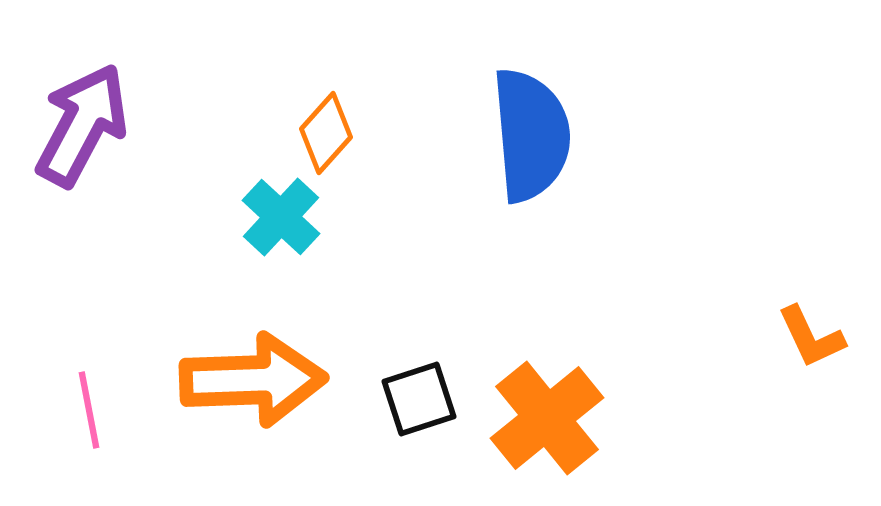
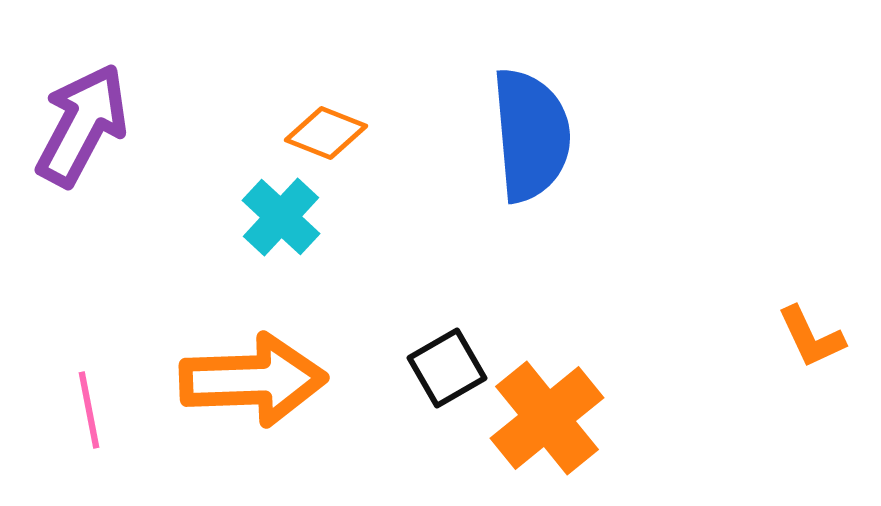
orange diamond: rotated 70 degrees clockwise
black square: moved 28 px right, 31 px up; rotated 12 degrees counterclockwise
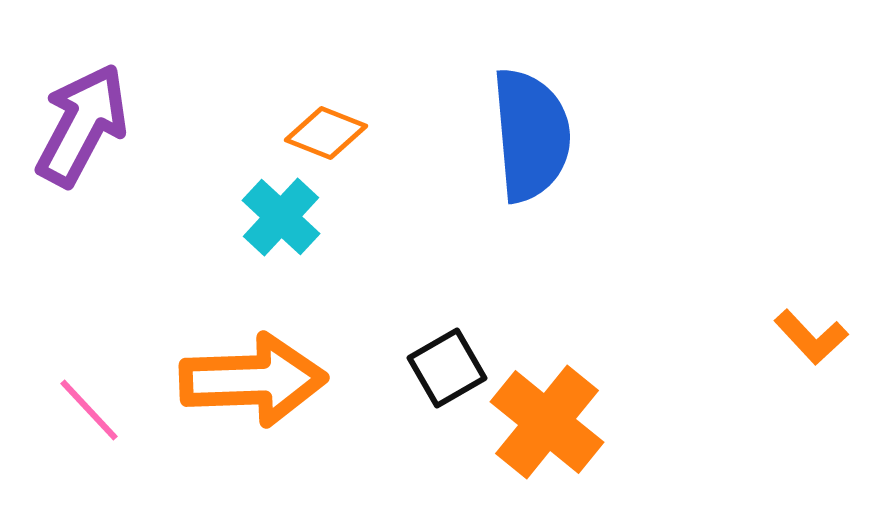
orange L-shape: rotated 18 degrees counterclockwise
pink line: rotated 32 degrees counterclockwise
orange cross: moved 4 px down; rotated 12 degrees counterclockwise
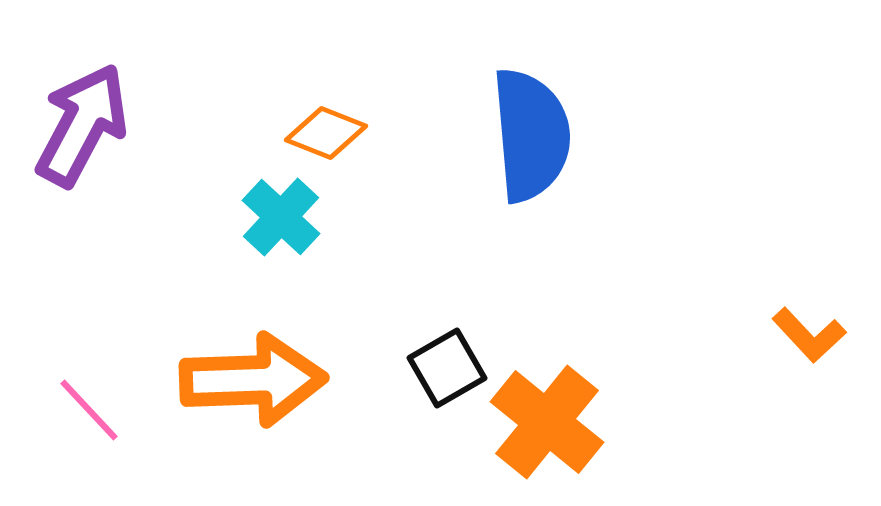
orange L-shape: moved 2 px left, 2 px up
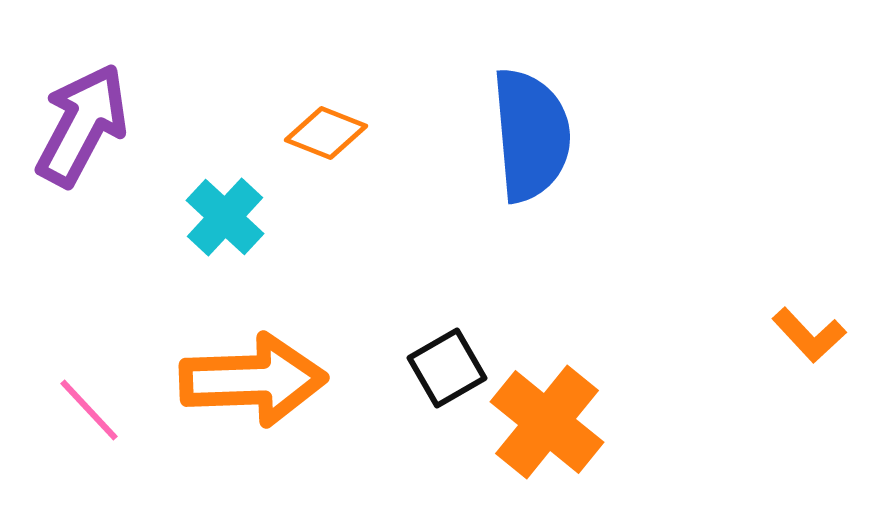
cyan cross: moved 56 px left
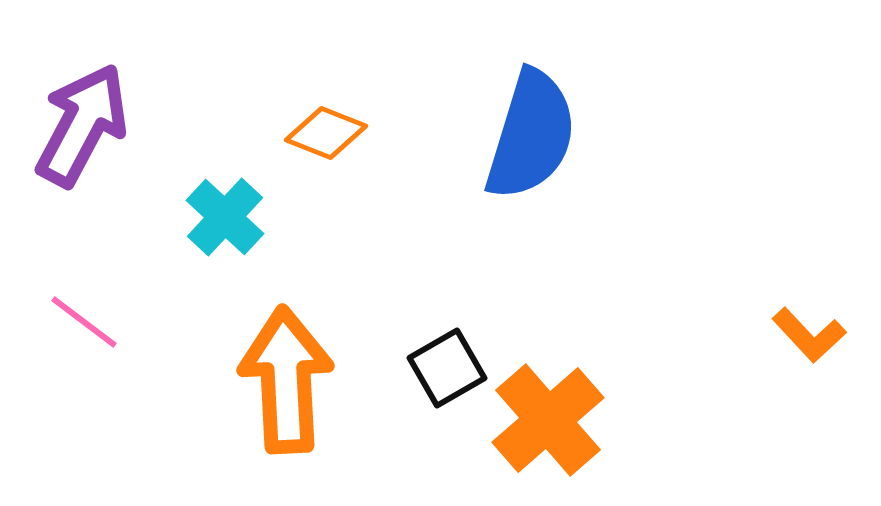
blue semicircle: rotated 22 degrees clockwise
orange arrow: moved 33 px right; rotated 91 degrees counterclockwise
pink line: moved 5 px left, 88 px up; rotated 10 degrees counterclockwise
orange cross: moved 1 px right, 2 px up; rotated 10 degrees clockwise
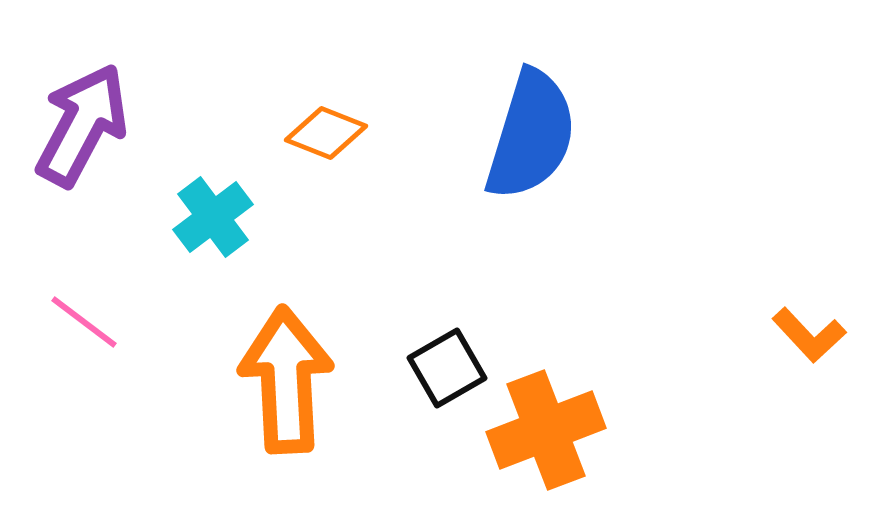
cyan cross: moved 12 px left; rotated 10 degrees clockwise
orange cross: moved 2 px left, 10 px down; rotated 20 degrees clockwise
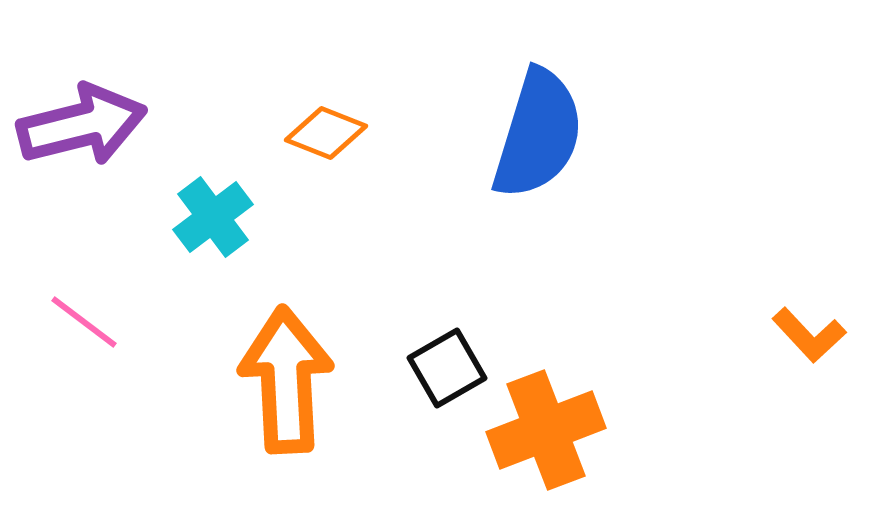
purple arrow: rotated 48 degrees clockwise
blue semicircle: moved 7 px right, 1 px up
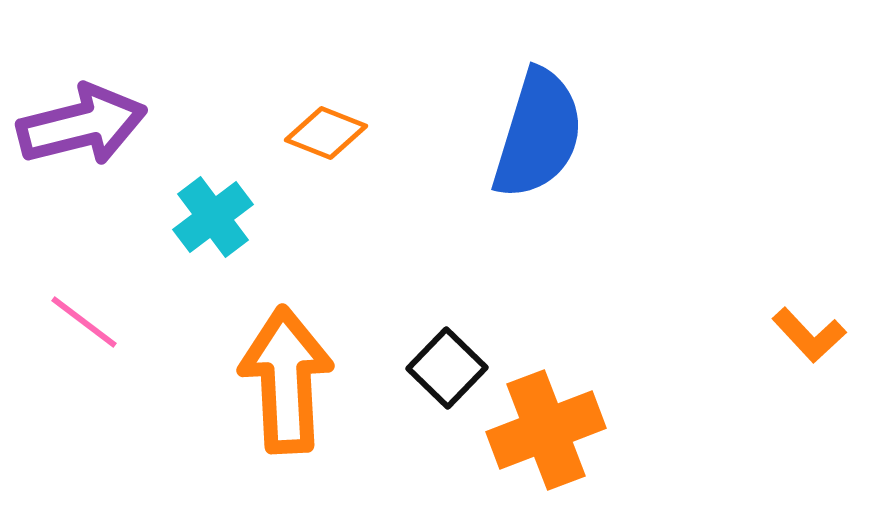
black square: rotated 16 degrees counterclockwise
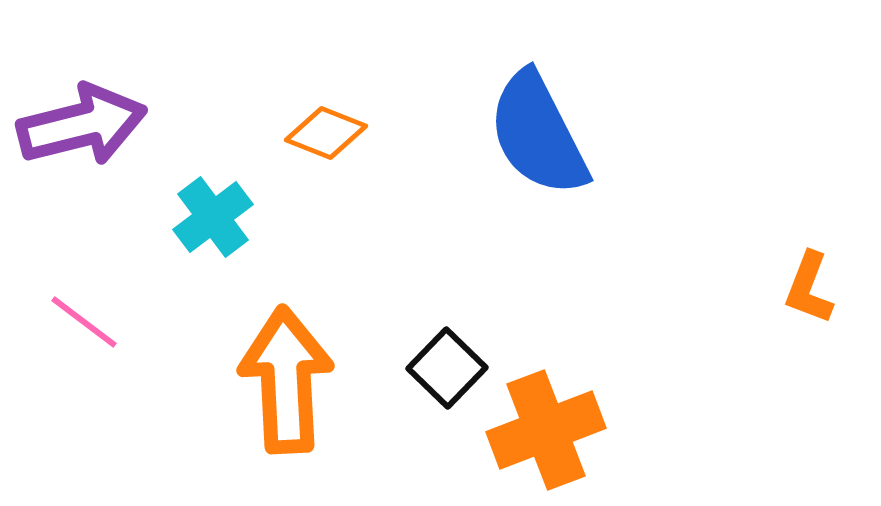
blue semicircle: rotated 136 degrees clockwise
orange L-shape: moved 47 px up; rotated 64 degrees clockwise
